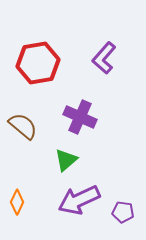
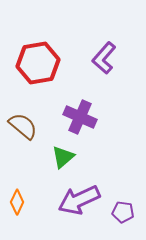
green triangle: moved 3 px left, 3 px up
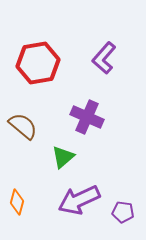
purple cross: moved 7 px right
orange diamond: rotated 10 degrees counterclockwise
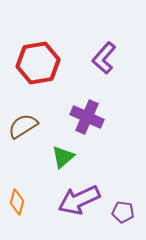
brown semicircle: rotated 72 degrees counterclockwise
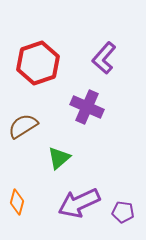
red hexagon: rotated 9 degrees counterclockwise
purple cross: moved 10 px up
green triangle: moved 4 px left, 1 px down
purple arrow: moved 3 px down
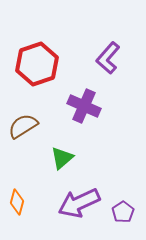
purple L-shape: moved 4 px right
red hexagon: moved 1 px left, 1 px down
purple cross: moved 3 px left, 1 px up
green triangle: moved 3 px right
purple pentagon: rotated 30 degrees clockwise
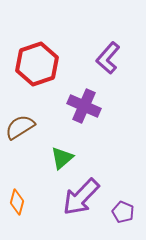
brown semicircle: moved 3 px left, 1 px down
purple arrow: moved 2 px right, 6 px up; rotated 21 degrees counterclockwise
purple pentagon: rotated 15 degrees counterclockwise
